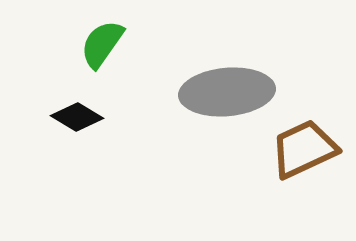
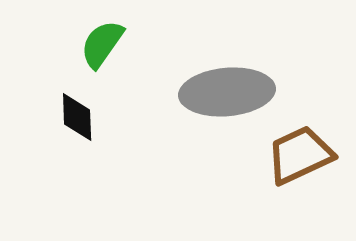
black diamond: rotated 57 degrees clockwise
brown trapezoid: moved 4 px left, 6 px down
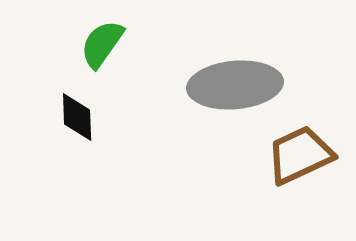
gray ellipse: moved 8 px right, 7 px up
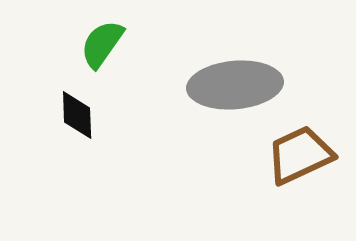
black diamond: moved 2 px up
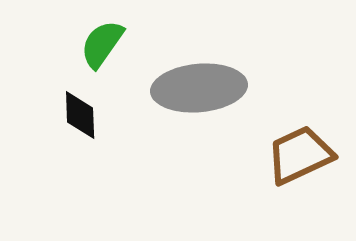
gray ellipse: moved 36 px left, 3 px down
black diamond: moved 3 px right
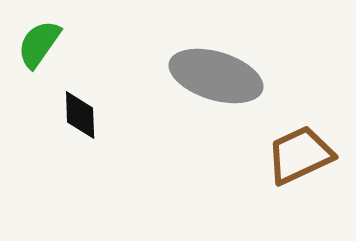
green semicircle: moved 63 px left
gray ellipse: moved 17 px right, 12 px up; rotated 22 degrees clockwise
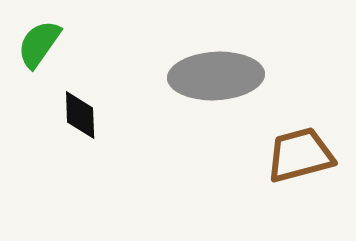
gray ellipse: rotated 20 degrees counterclockwise
brown trapezoid: rotated 10 degrees clockwise
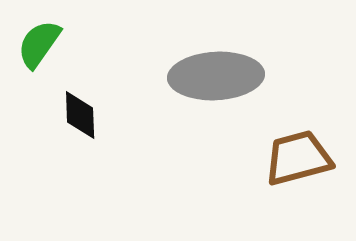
brown trapezoid: moved 2 px left, 3 px down
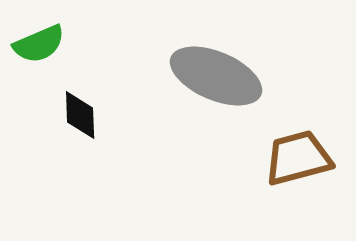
green semicircle: rotated 148 degrees counterclockwise
gray ellipse: rotated 26 degrees clockwise
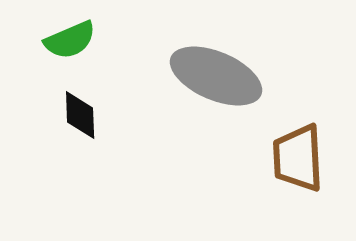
green semicircle: moved 31 px right, 4 px up
brown trapezoid: rotated 78 degrees counterclockwise
